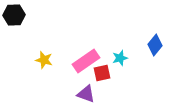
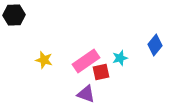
red square: moved 1 px left, 1 px up
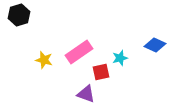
black hexagon: moved 5 px right; rotated 15 degrees counterclockwise
blue diamond: rotated 75 degrees clockwise
pink rectangle: moved 7 px left, 9 px up
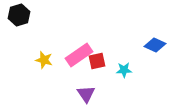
pink rectangle: moved 3 px down
cyan star: moved 4 px right, 12 px down; rotated 14 degrees clockwise
red square: moved 4 px left, 11 px up
purple triangle: rotated 36 degrees clockwise
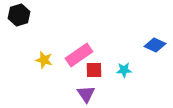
red square: moved 3 px left, 9 px down; rotated 12 degrees clockwise
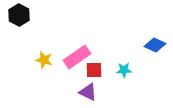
black hexagon: rotated 15 degrees counterclockwise
pink rectangle: moved 2 px left, 2 px down
purple triangle: moved 2 px right, 2 px up; rotated 30 degrees counterclockwise
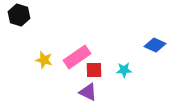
black hexagon: rotated 10 degrees counterclockwise
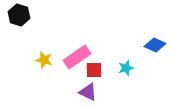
cyan star: moved 2 px right, 2 px up; rotated 14 degrees counterclockwise
